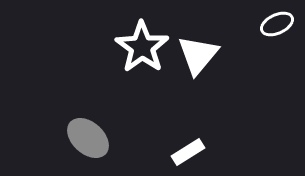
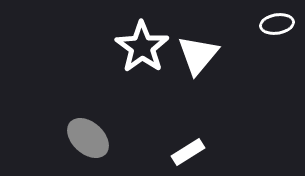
white ellipse: rotated 16 degrees clockwise
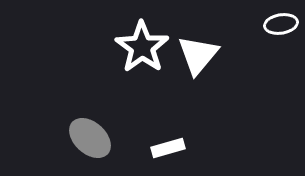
white ellipse: moved 4 px right
gray ellipse: moved 2 px right
white rectangle: moved 20 px left, 4 px up; rotated 16 degrees clockwise
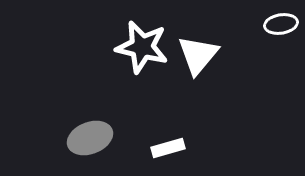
white star: rotated 22 degrees counterclockwise
gray ellipse: rotated 63 degrees counterclockwise
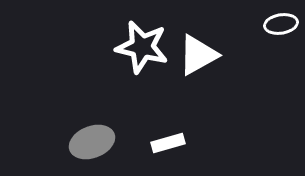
white triangle: rotated 21 degrees clockwise
gray ellipse: moved 2 px right, 4 px down
white rectangle: moved 5 px up
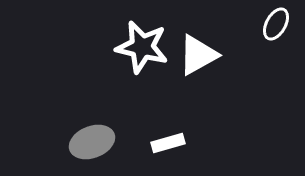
white ellipse: moved 5 px left; rotated 52 degrees counterclockwise
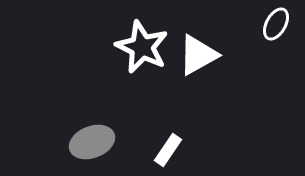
white star: rotated 12 degrees clockwise
white rectangle: moved 7 px down; rotated 40 degrees counterclockwise
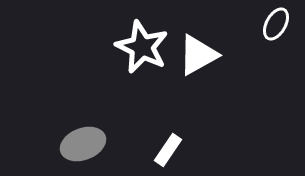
gray ellipse: moved 9 px left, 2 px down
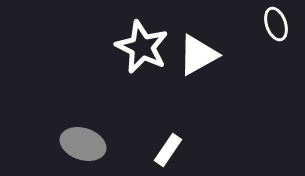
white ellipse: rotated 48 degrees counterclockwise
gray ellipse: rotated 39 degrees clockwise
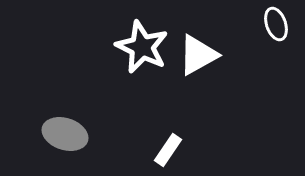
gray ellipse: moved 18 px left, 10 px up
